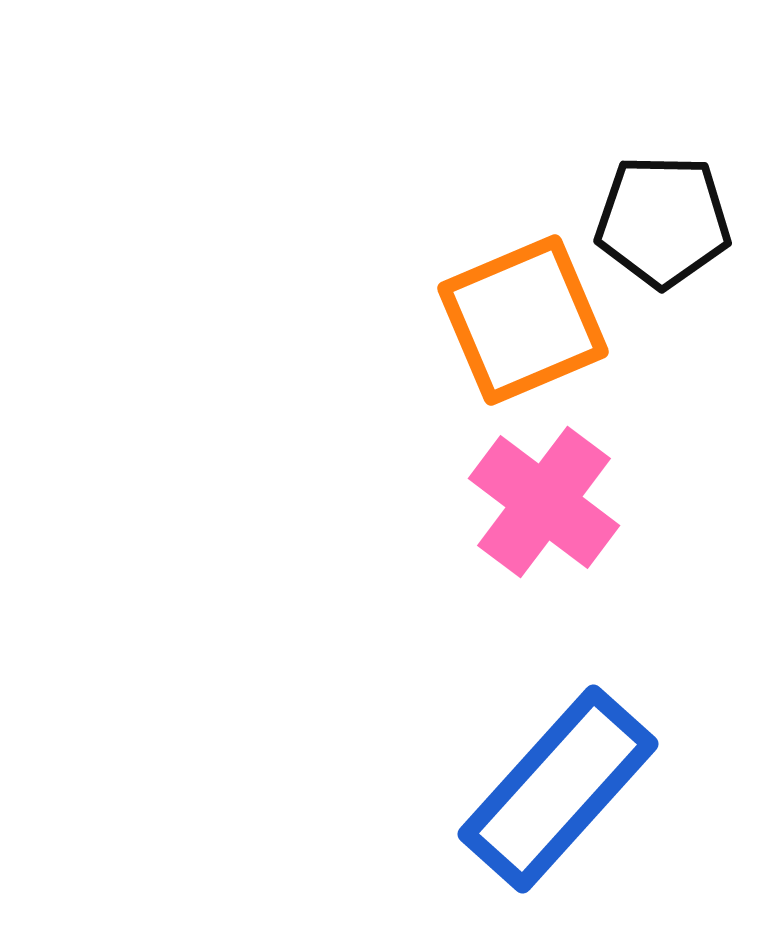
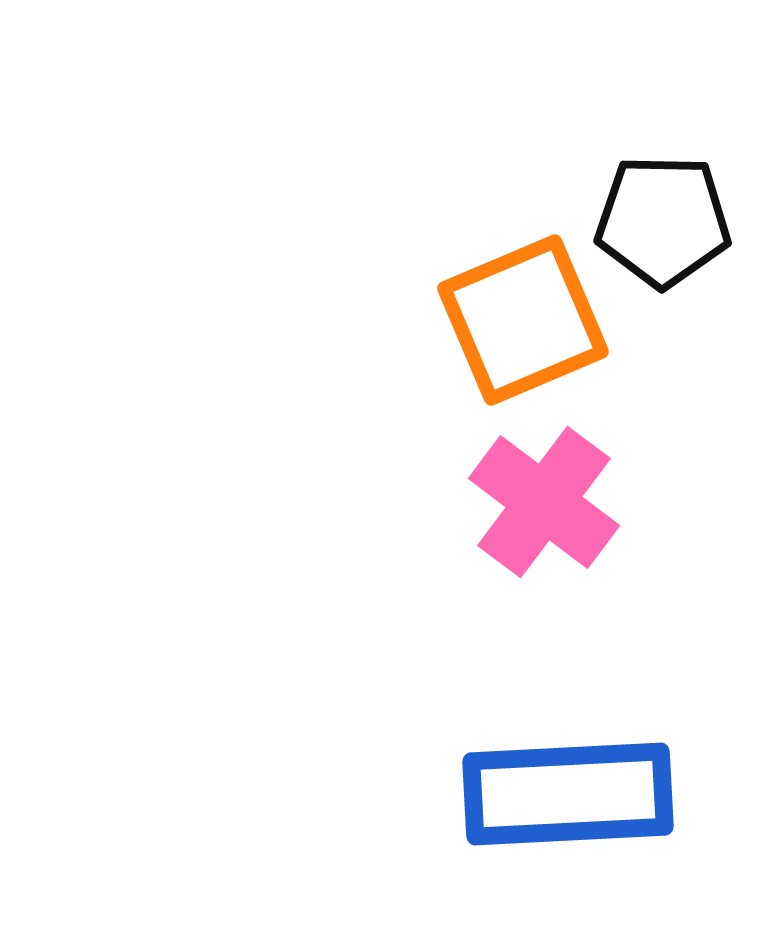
blue rectangle: moved 10 px right, 5 px down; rotated 45 degrees clockwise
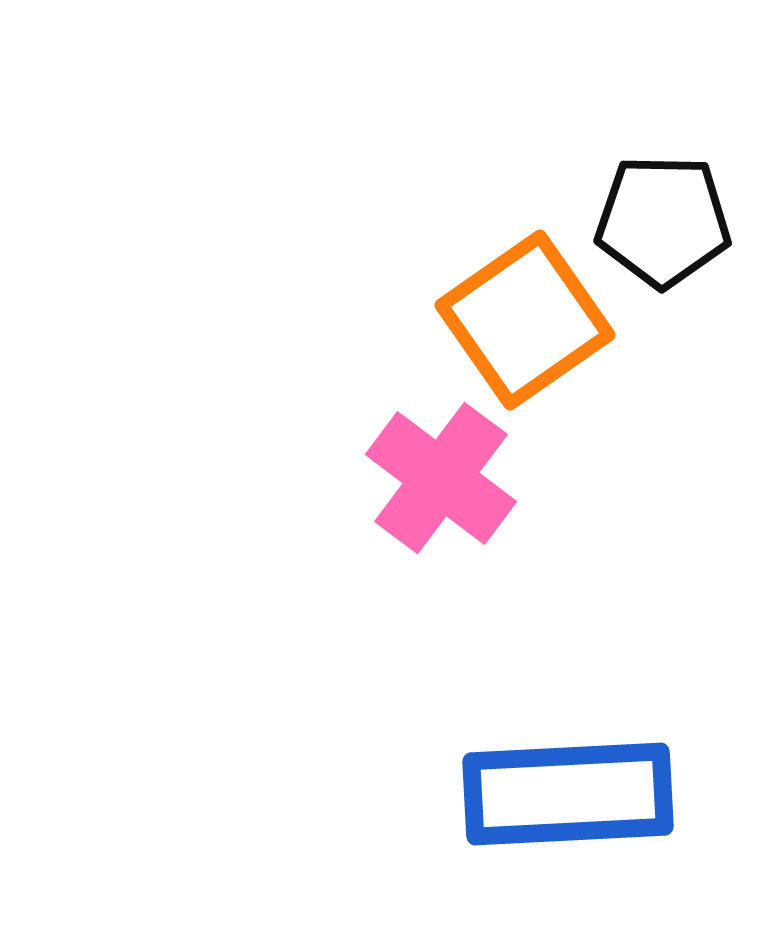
orange square: moved 2 px right; rotated 12 degrees counterclockwise
pink cross: moved 103 px left, 24 px up
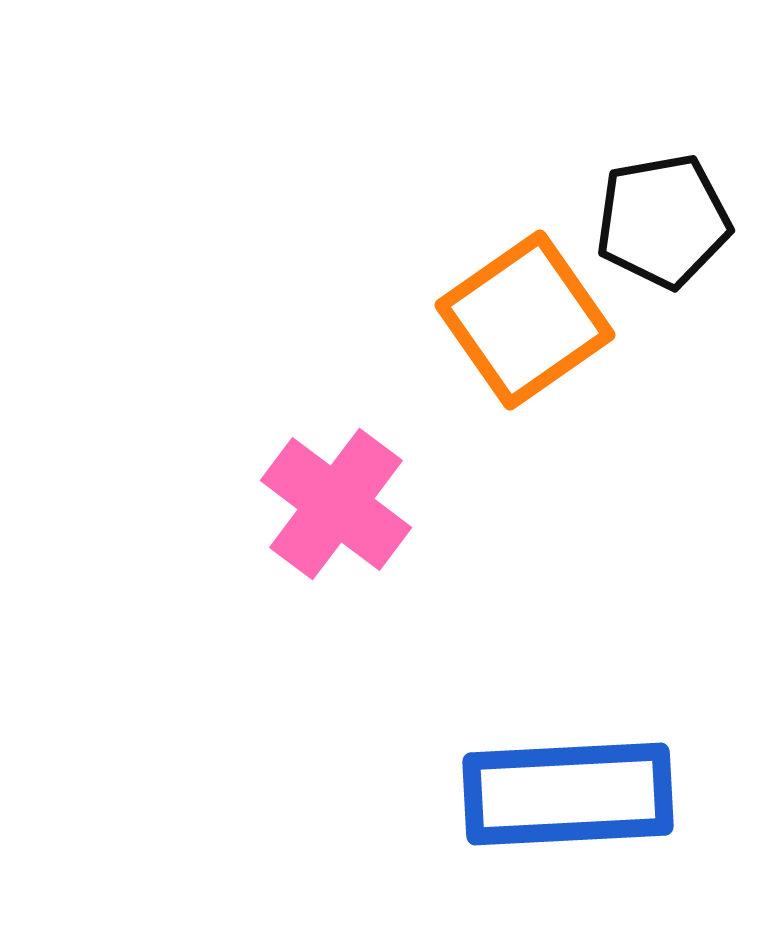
black pentagon: rotated 11 degrees counterclockwise
pink cross: moved 105 px left, 26 px down
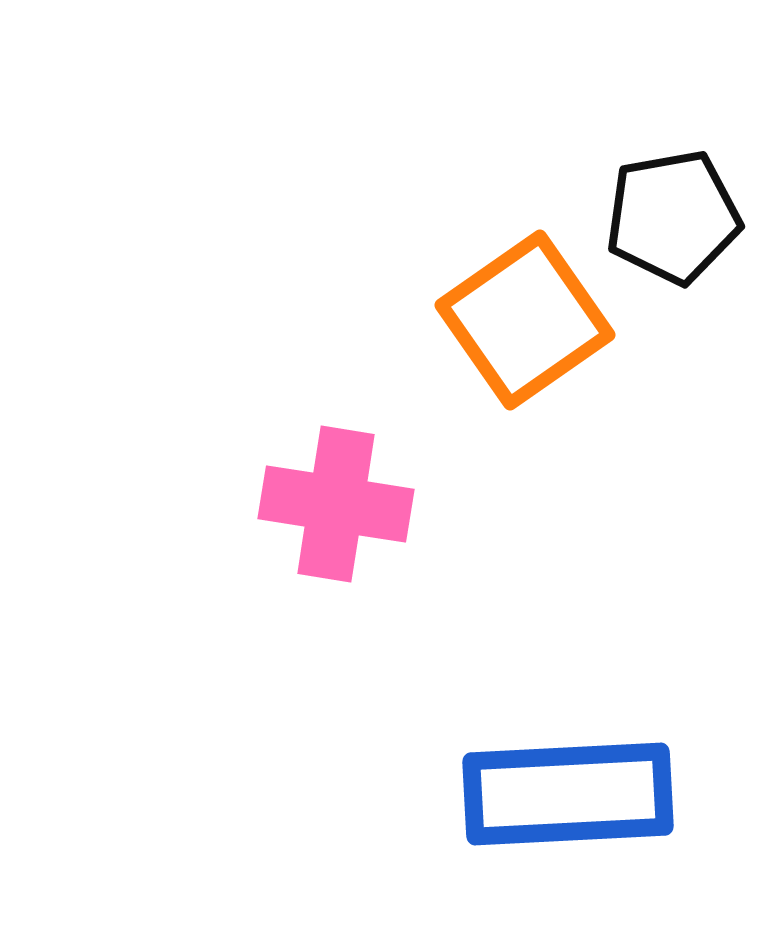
black pentagon: moved 10 px right, 4 px up
pink cross: rotated 28 degrees counterclockwise
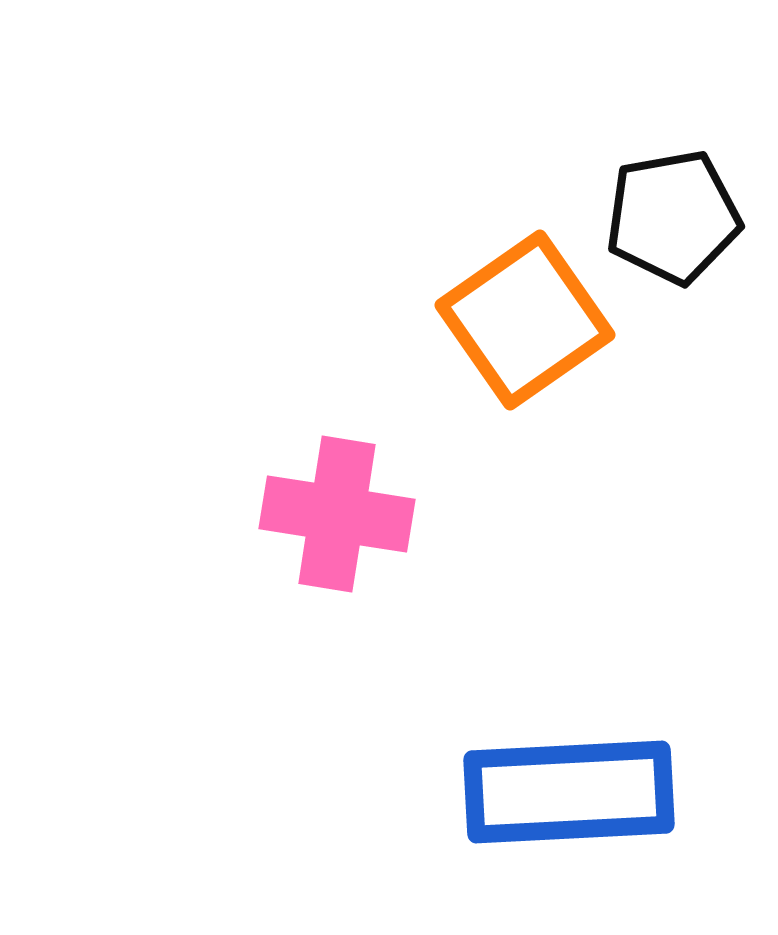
pink cross: moved 1 px right, 10 px down
blue rectangle: moved 1 px right, 2 px up
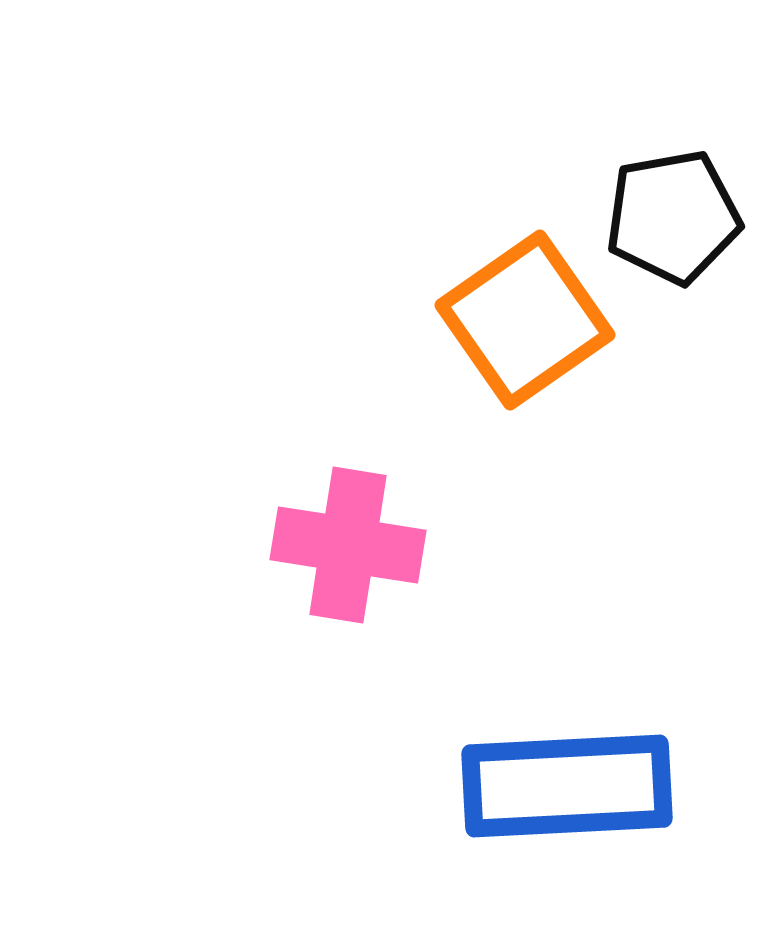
pink cross: moved 11 px right, 31 px down
blue rectangle: moved 2 px left, 6 px up
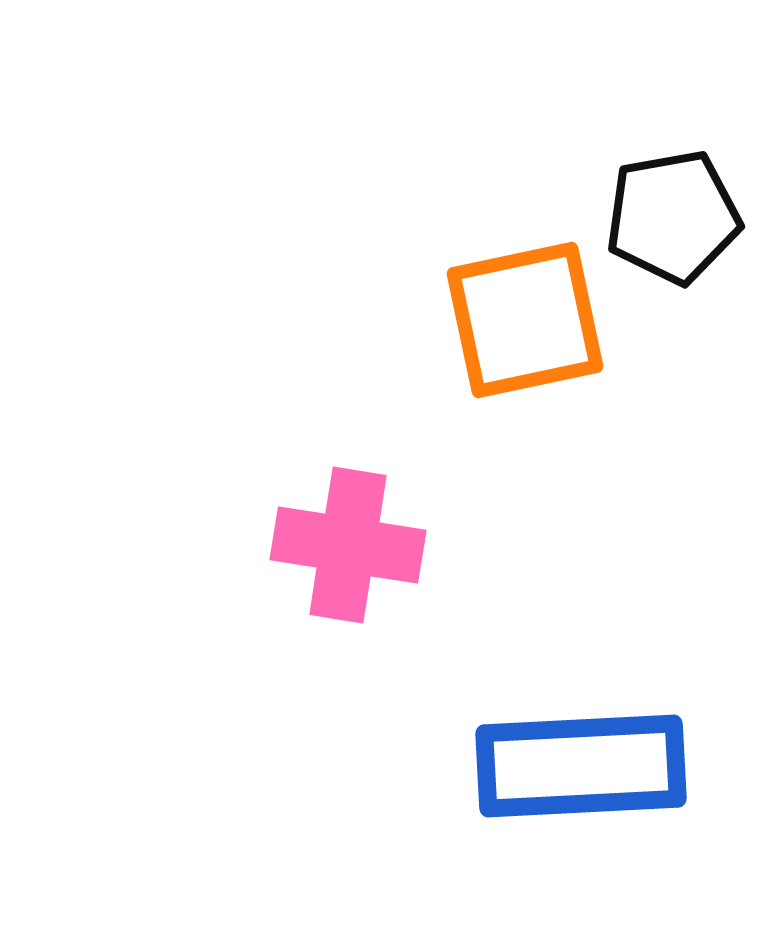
orange square: rotated 23 degrees clockwise
blue rectangle: moved 14 px right, 20 px up
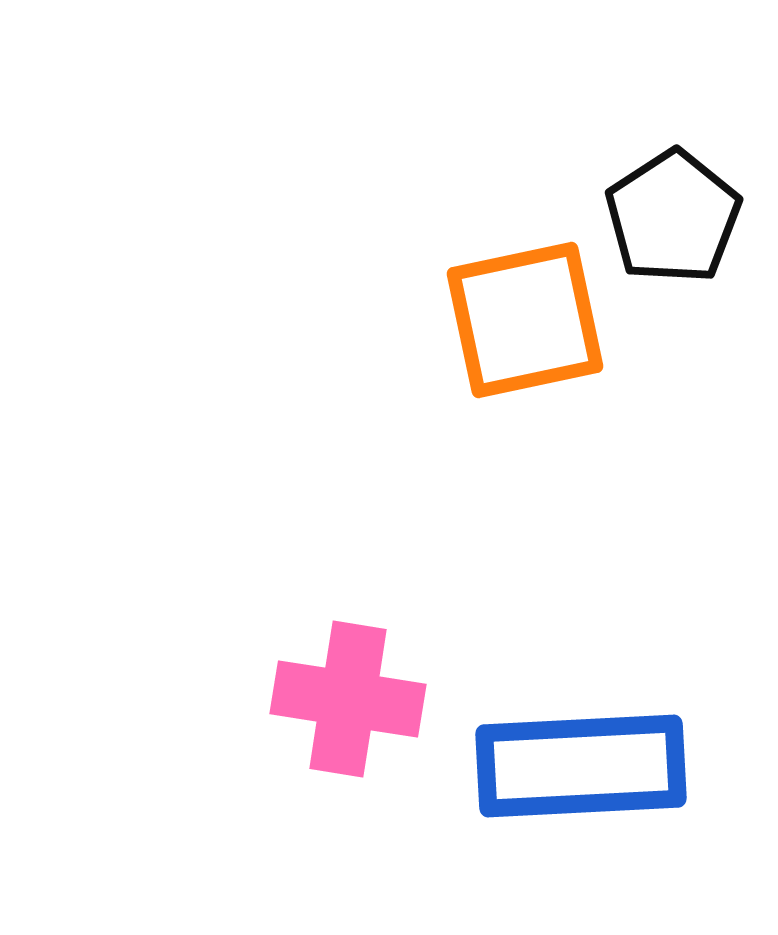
black pentagon: rotated 23 degrees counterclockwise
pink cross: moved 154 px down
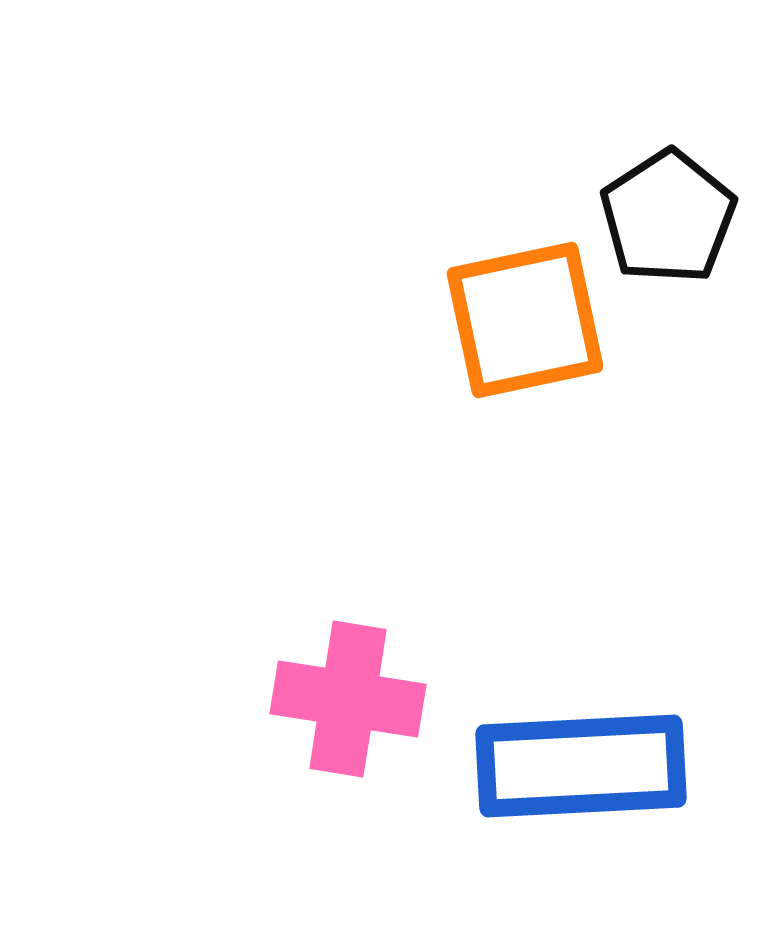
black pentagon: moved 5 px left
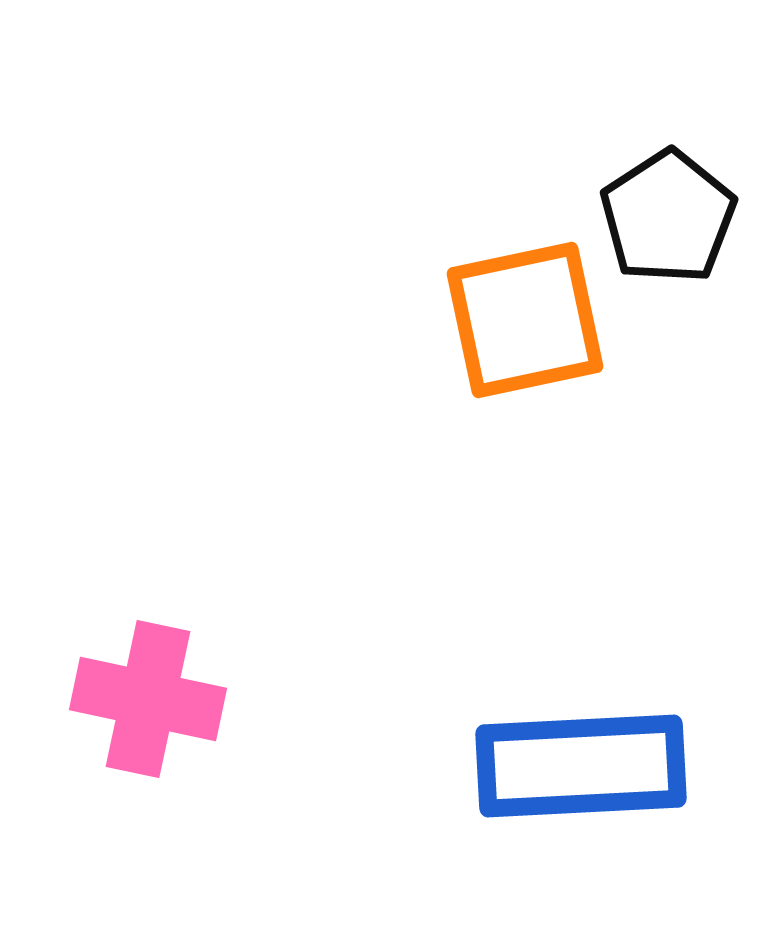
pink cross: moved 200 px left; rotated 3 degrees clockwise
